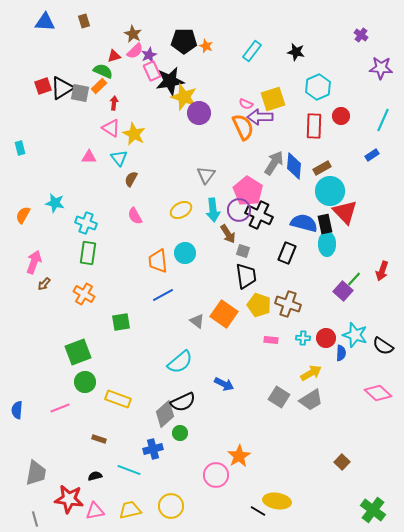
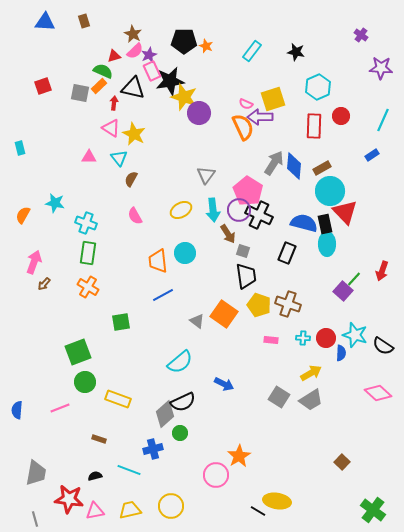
black triangle at (62, 88): moved 71 px right; rotated 45 degrees clockwise
orange cross at (84, 294): moved 4 px right, 7 px up
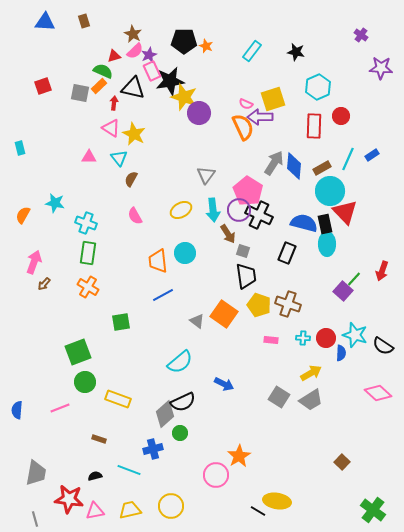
cyan line at (383, 120): moved 35 px left, 39 px down
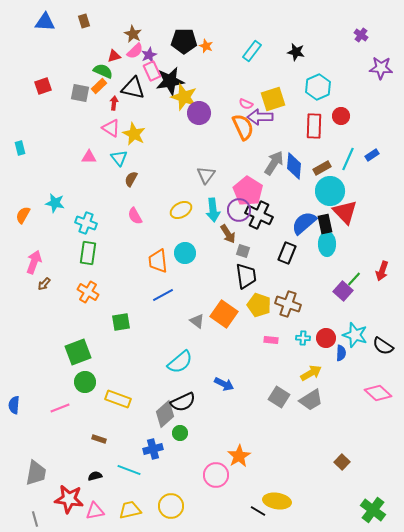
blue semicircle at (304, 223): rotated 56 degrees counterclockwise
orange cross at (88, 287): moved 5 px down
blue semicircle at (17, 410): moved 3 px left, 5 px up
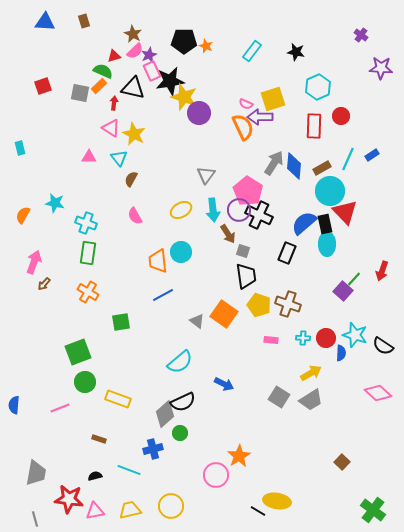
cyan circle at (185, 253): moved 4 px left, 1 px up
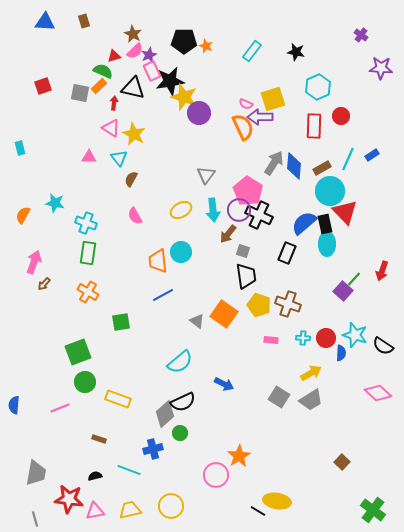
brown arrow at (228, 234): rotated 72 degrees clockwise
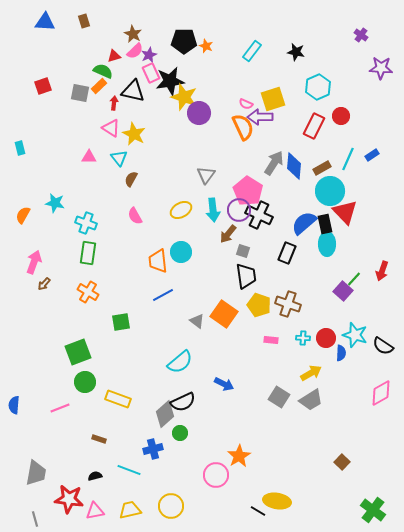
pink rectangle at (152, 71): moved 1 px left, 2 px down
black triangle at (133, 88): moved 3 px down
red rectangle at (314, 126): rotated 25 degrees clockwise
pink diamond at (378, 393): moved 3 px right; rotated 72 degrees counterclockwise
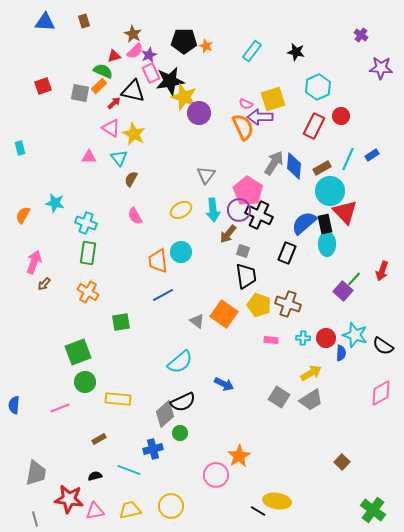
red arrow at (114, 103): rotated 40 degrees clockwise
yellow rectangle at (118, 399): rotated 15 degrees counterclockwise
brown rectangle at (99, 439): rotated 48 degrees counterclockwise
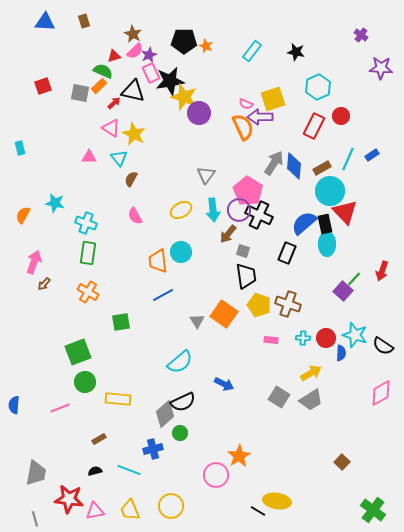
gray triangle at (197, 321): rotated 21 degrees clockwise
black semicircle at (95, 476): moved 5 px up
yellow trapezoid at (130, 510): rotated 100 degrees counterclockwise
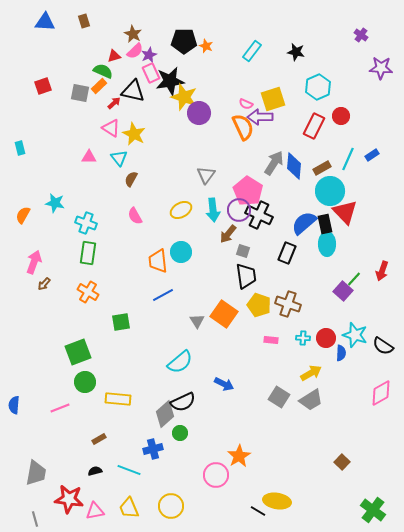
yellow trapezoid at (130, 510): moved 1 px left, 2 px up
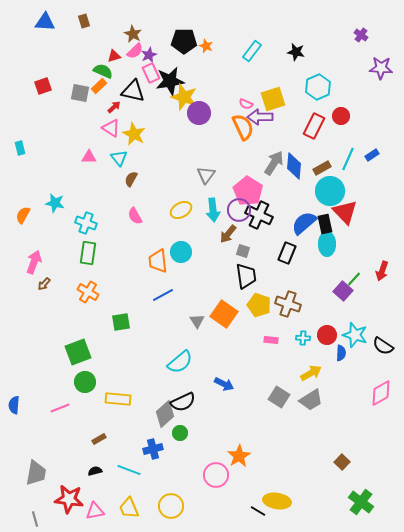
red arrow at (114, 103): moved 4 px down
red circle at (326, 338): moved 1 px right, 3 px up
green cross at (373, 510): moved 12 px left, 8 px up
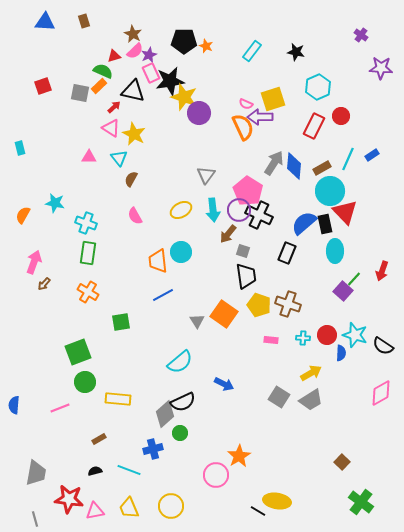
cyan ellipse at (327, 244): moved 8 px right, 7 px down
